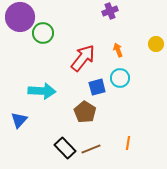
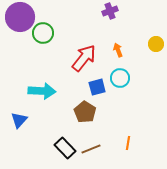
red arrow: moved 1 px right
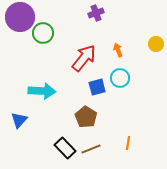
purple cross: moved 14 px left, 2 px down
brown pentagon: moved 1 px right, 5 px down
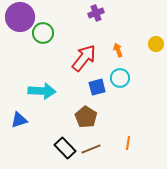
blue triangle: rotated 30 degrees clockwise
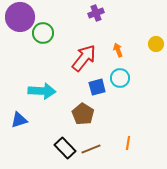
brown pentagon: moved 3 px left, 3 px up
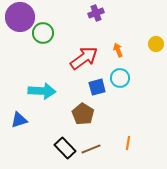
red arrow: rotated 16 degrees clockwise
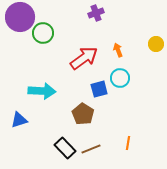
blue square: moved 2 px right, 2 px down
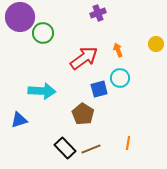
purple cross: moved 2 px right
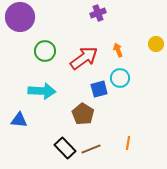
green circle: moved 2 px right, 18 px down
blue triangle: rotated 24 degrees clockwise
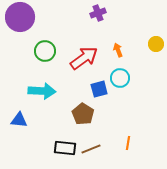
black rectangle: rotated 40 degrees counterclockwise
